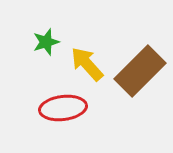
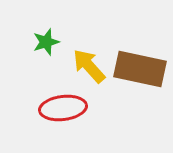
yellow arrow: moved 2 px right, 2 px down
brown rectangle: moved 2 px up; rotated 57 degrees clockwise
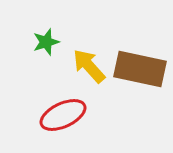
red ellipse: moved 7 px down; rotated 18 degrees counterclockwise
